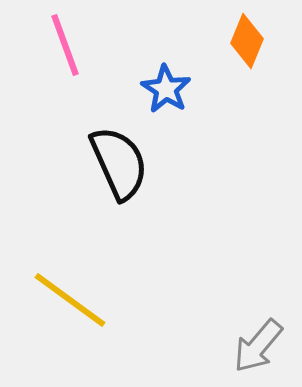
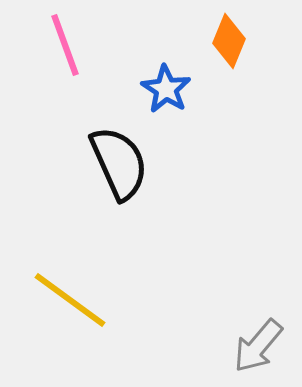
orange diamond: moved 18 px left
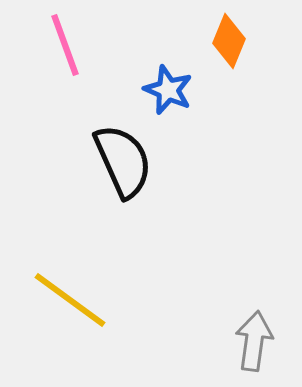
blue star: moved 2 px right, 1 px down; rotated 9 degrees counterclockwise
black semicircle: moved 4 px right, 2 px up
gray arrow: moved 4 px left, 5 px up; rotated 148 degrees clockwise
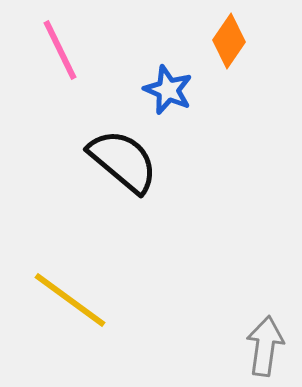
orange diamond: rotated 12 degrees clockwise
pink line: moved 5 px left, 5 px down; rotated 6 degrees counterclockwise
black semicircle: rotated 26 degrees counterclockwise
gray arrow: moved 11 px right, 5 px down
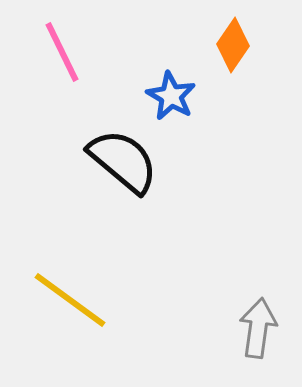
orange diamond: moved 4 px right, 4 px down
pink line: moved 2 px right, 2 px down
blue star: moved 3 px right, 6 px down; rotated 6 degrees clockwise
gray arrow: moved 7 px left, 18 px up
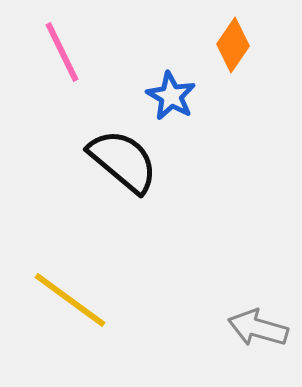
gray arrow: rotated 82 degrees counterclockwise
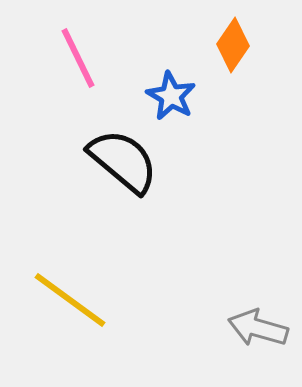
pink line: moved 16 px right, 6 px down
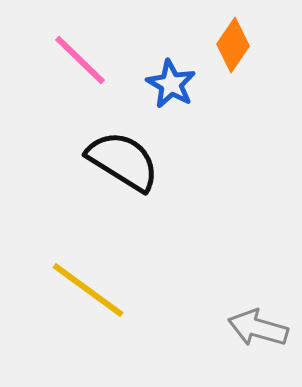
pink line: moved 2 px right, 2 px down; rotated 20 degrees counterclockwise
blue star: moved 12 px up
black semicircle: rotated 8 degrees counterclockwise
yellow line: moved 18 px right, 10 px up
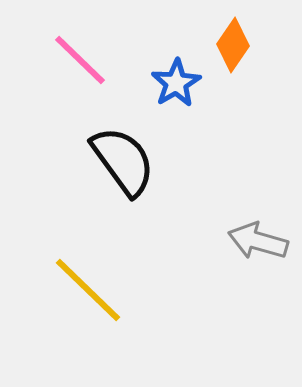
blue star: moved 5 px right, 1 px up; rotated 12 degrees clockwise
black semicircle: rotated 22 degrees clockwise
yellow line: rotated 8 degrees clockwise
gray arrow: moved 87 px up
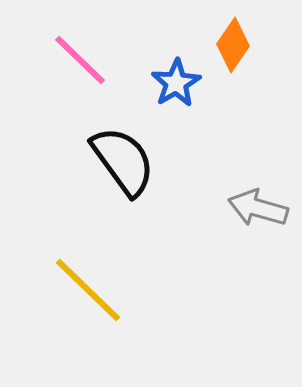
gray arrow: moved 33 px up
